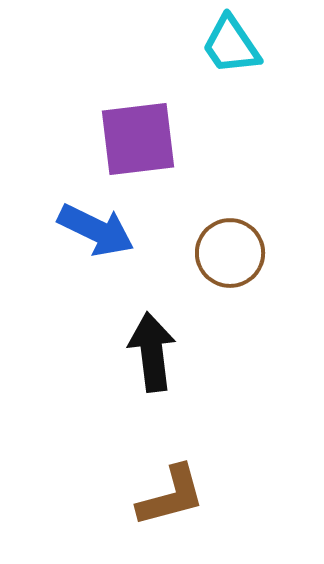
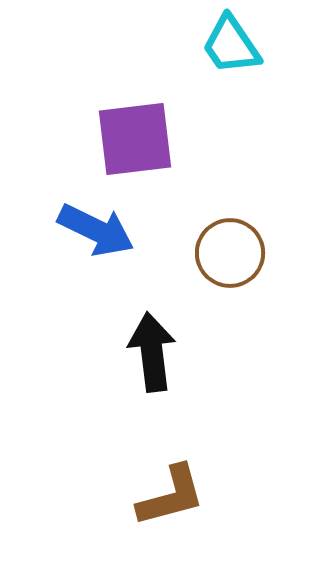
purple square: moved 3 px left
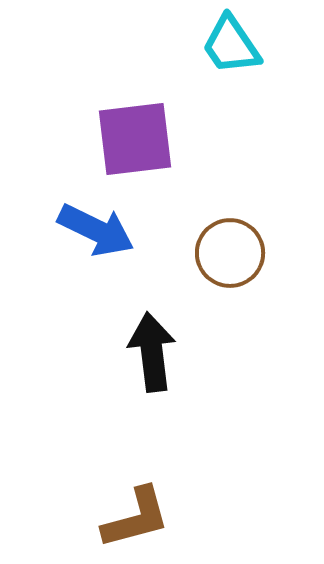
brown L-shape: moved 35 px left, 22 px down
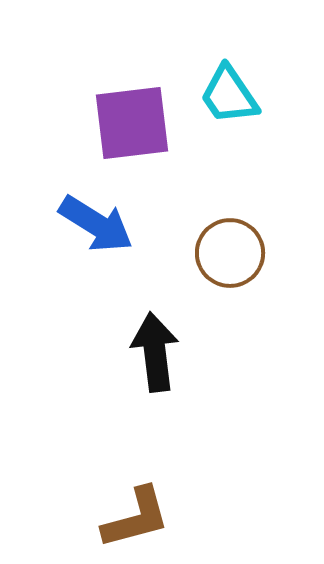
cyan trapezoid: moved 2 px left, 50 px down
purple square: moved 3 px left, 16 px up
blue arrow: moved 6 px up; rotated 6 degrees clockwise
black arrow: moved 3 px right
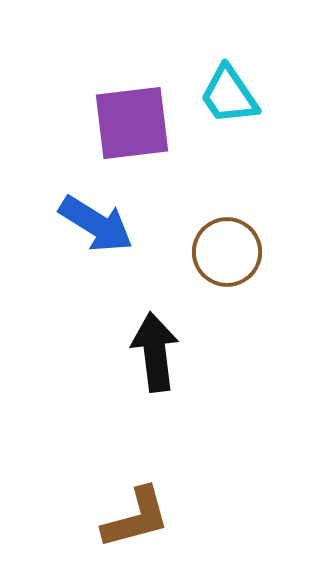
brown circle: moved 3 px left, 1 px up
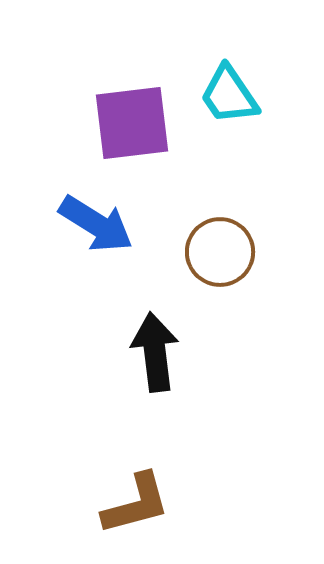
brown circle: moved 7 px left
brown L-shape: moved 14 px up
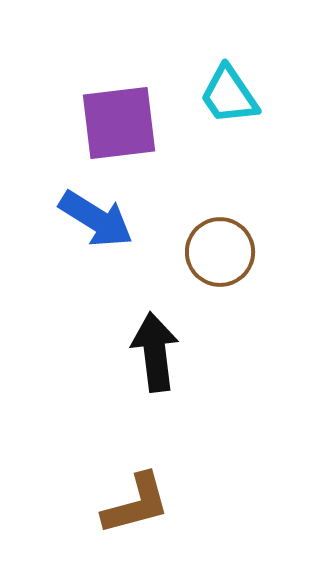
purple square: moved 13 px left
blue arrow: moved 5 px up
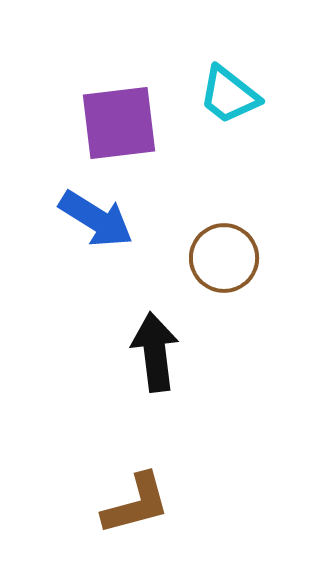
cyan trapezoid: rotated 18 degrees counterclockwise
brown circle: moved 4 px right, 6 px down
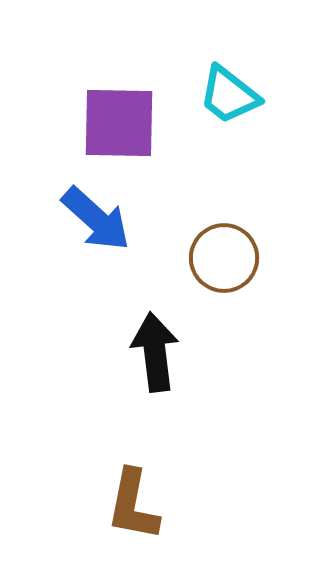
purple square: rotated 8 degrees clockwise
blue arrow: rotated 10 degrees clockwise
brown L-shape: moved 3 px left, 1 px down; rotated 116 degrees clockwise
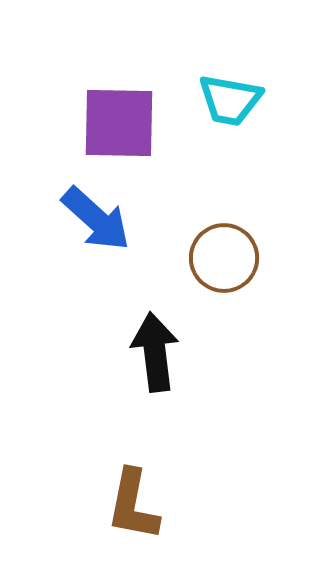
cyan trapezoid: moved 1 px right, 5 px down; rotated 28 degrees counterclockwise
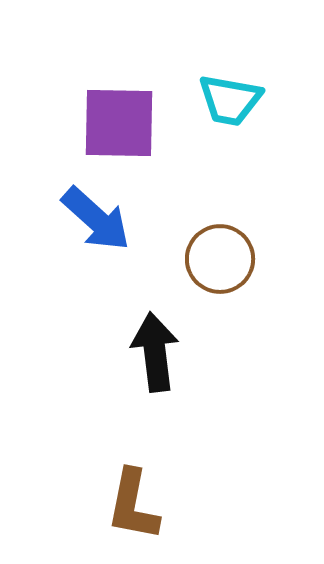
brown circle: moved 4 px left, 1 px down
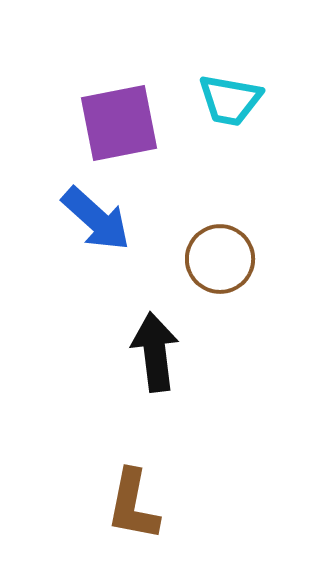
purple square: rotated 12 degrees counterclockwise
